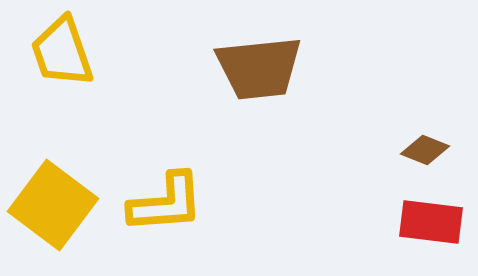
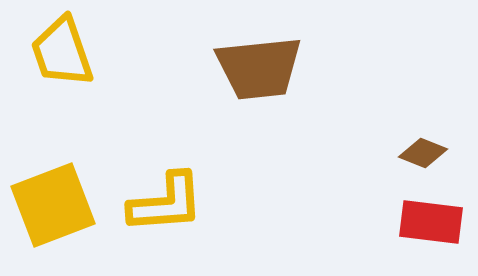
brown diamond: moved 2 px left, 3 px down
yellow square: rotated 32 degrees clockwise
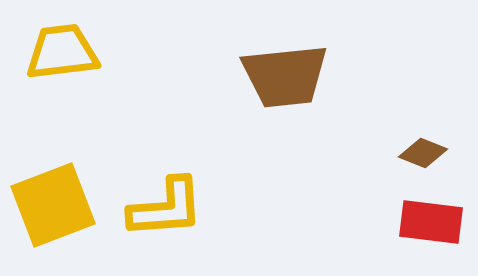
yellow trapezoid: rotated 102 degrees clockwise
brown trapezoid: moved 26 px right, 8 px down
yellow L-shape: moved 5 px down
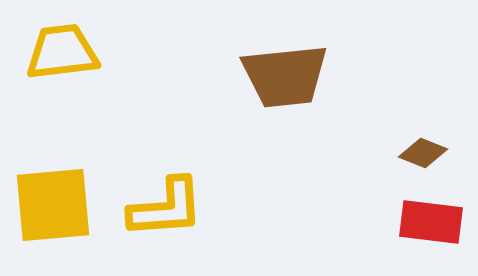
yellow square: rotated 16 degrees clockwise
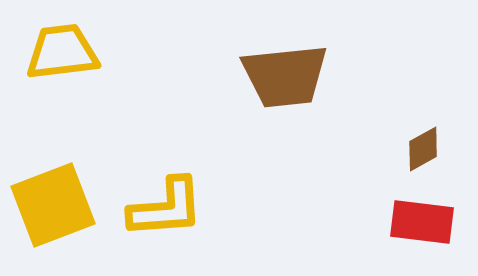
brown diamond: moved 4 px up; rotated 51 degrees counterclockwise
yellow square: rotated 16 degrees counterclockwise
red rectangle: moved 9 px left
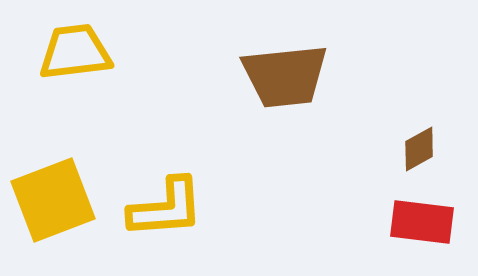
yellow trapezoid: moved 13 px right
brown diamond: moved 4 px left
yellow square: moved 5 px up
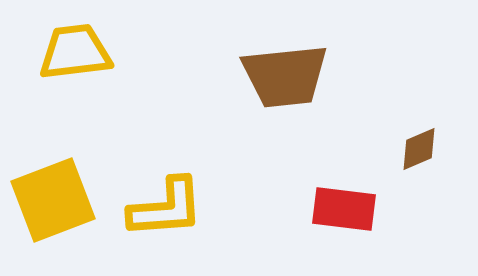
brown diamond: rotated 6 degrees clockwise
red rectangle: moved 78 px left, 13 px up
